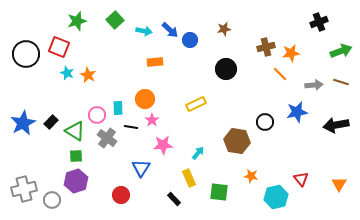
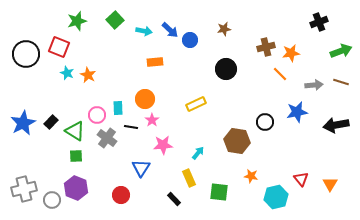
purple hexagon at (76, 181): moved 7 px down; rotated 20 degrees counterclockwise
orange triangle at (339, 184): moved 9 px left
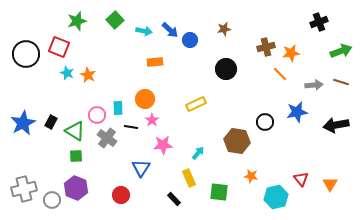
black rectangle at (51, 122): rotated 16 degrees counterclockwise
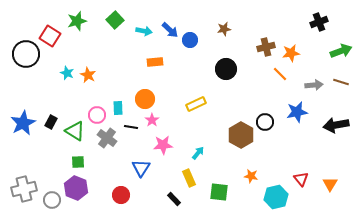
red square at (59, 47): moved 9 px left, 11 px up; rotated 10 degrees clockwise
brown hexagon at (237, 141): moved 4 px right, 6 px up; rotated 20 degrees clockwise
green square at (76, 156): moved 2 px right, 6 px down
